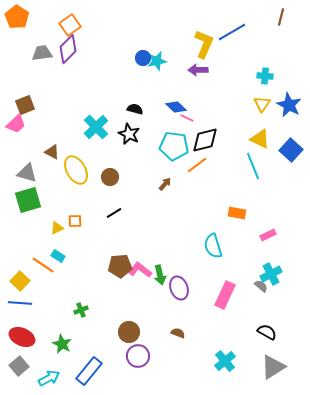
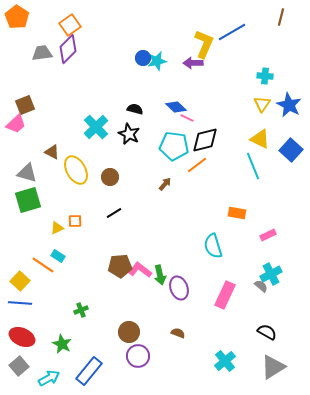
purple arrow at (198, 70): moved 5 px left, 7 px up
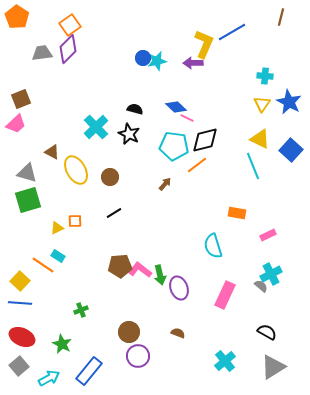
brown square at (25, 105): moved 4 px left, 6 px up
blue star at (289, 105): moved 3 px up
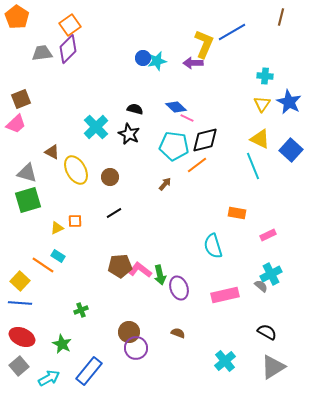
pink rectangle at (225, 295): rotated 52 degrees clockwise
purple circle at (138, 356): moved 2 px left, 8 px up
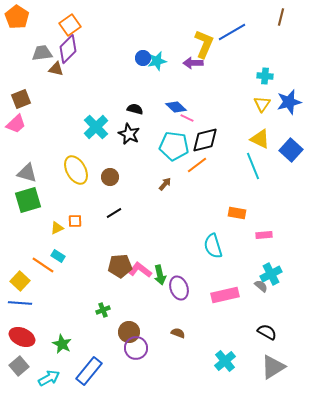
blue star at (289, 102): rotated 30 degrees clockwise
brown triangle at (52, 152): moved 4 px right, 83 px up; rotated 14 degrees counterclockwise
pink rectangle at (268, 235): moved 4 px left; rotated 21 degrees clockwise
green cross at (81, 310): moved 22 px right
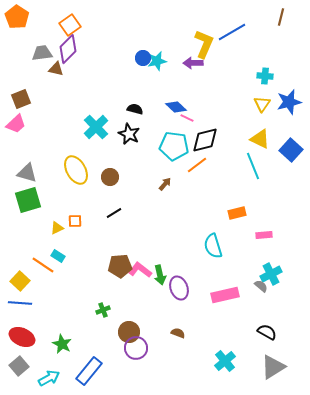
orange rectangle at (237, 213): rotated 24 degrees counterclockwise
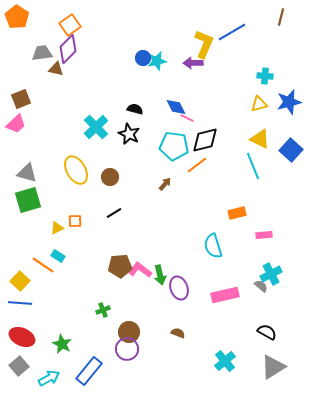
yellow triangle at (262, 104): moved 3 px left; rotated 42 degrees clockwise
blue diamond at (176, 107): rotated 20 degrees clockwise
purple circle at (136, 348): moved 9 px left, 1 px down
